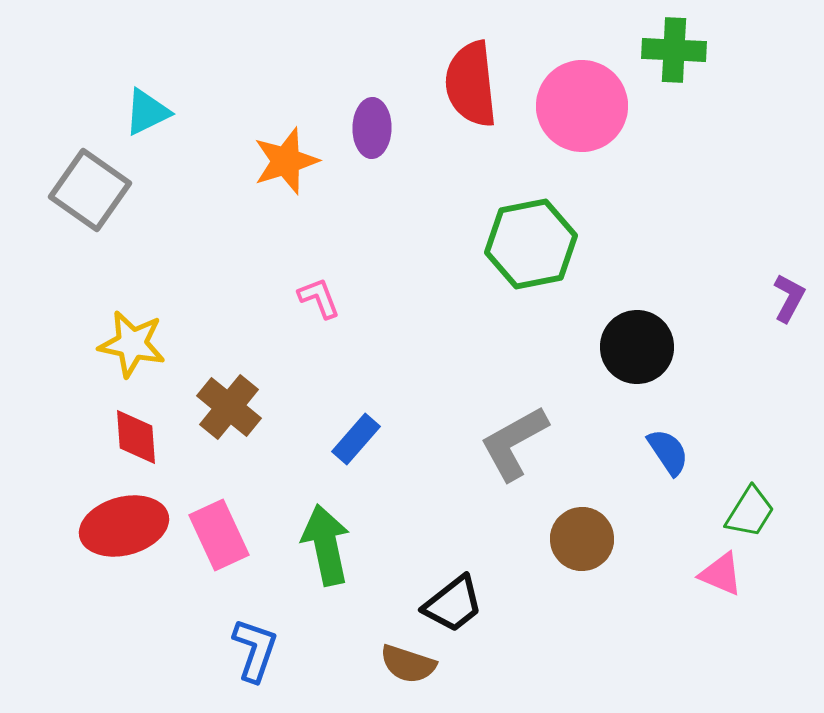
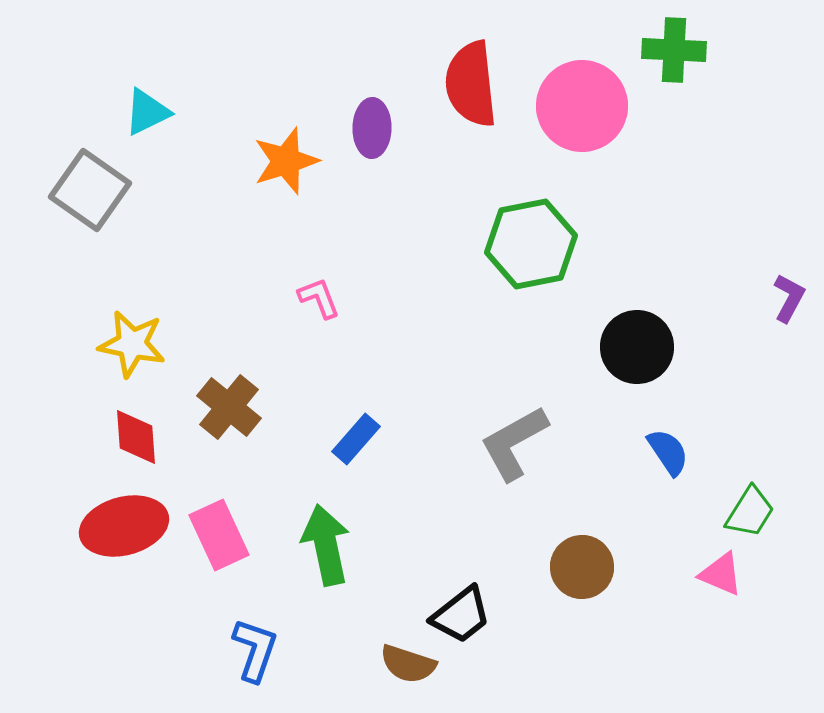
brown circle: moved 28 px down
black trapezoid: moved 8 px right, 11 px down
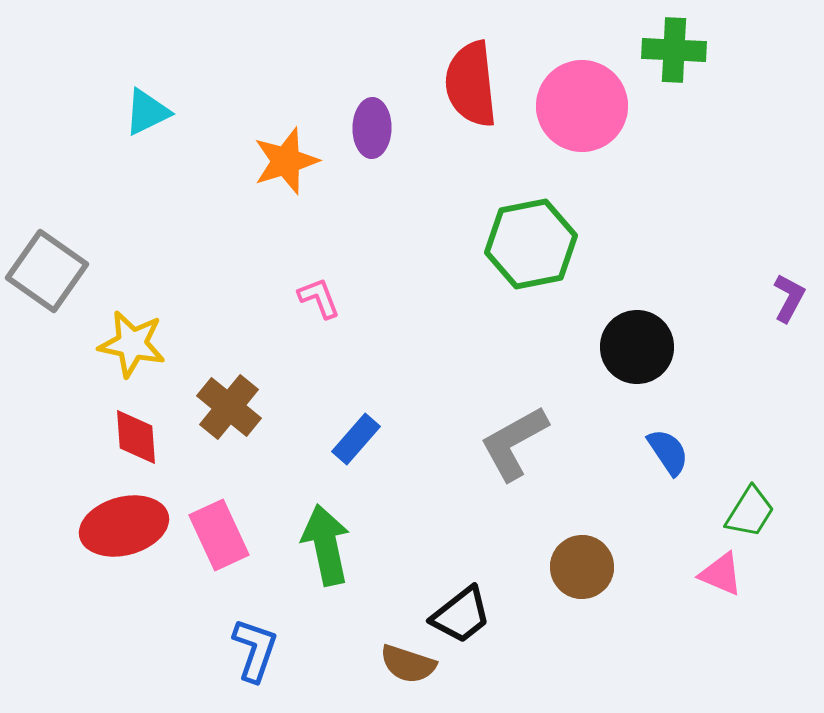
gray square: moved 43 px left, 81 px down
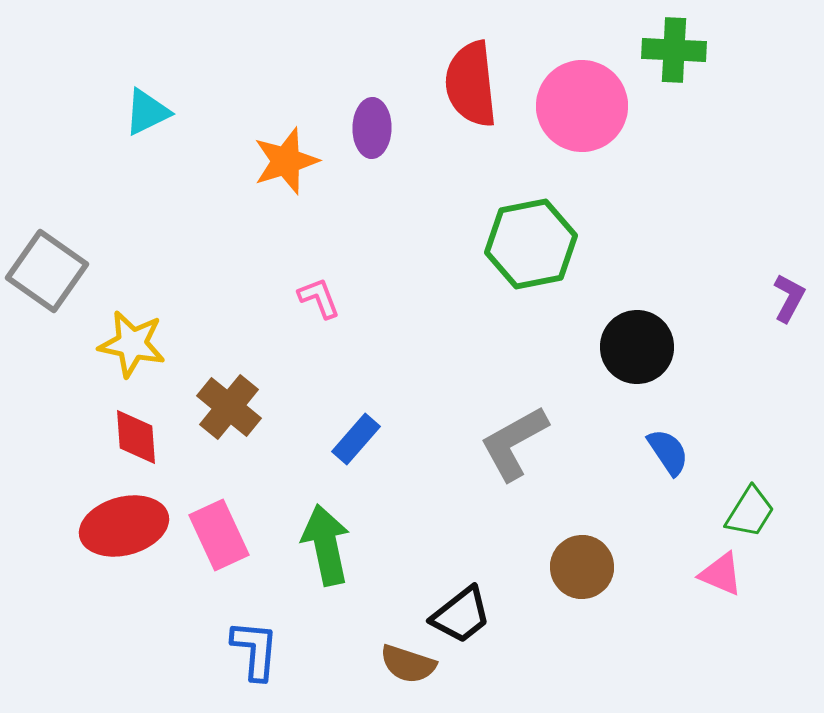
blue L-shape: rotated 14 degrees counterclockwise
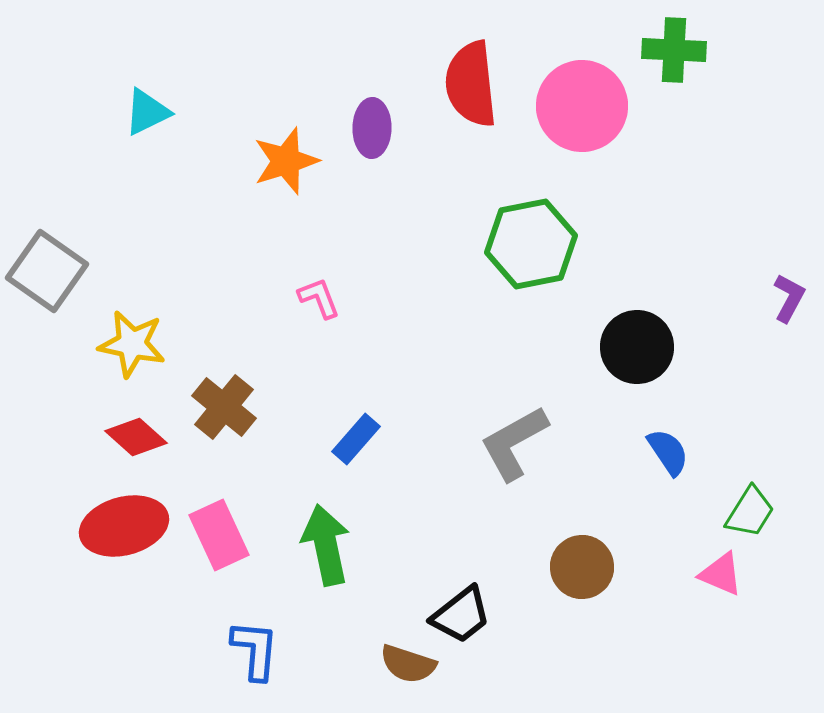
brown cross: moved 5 px left
red diamond: rotated 44 degrees counterclockwise
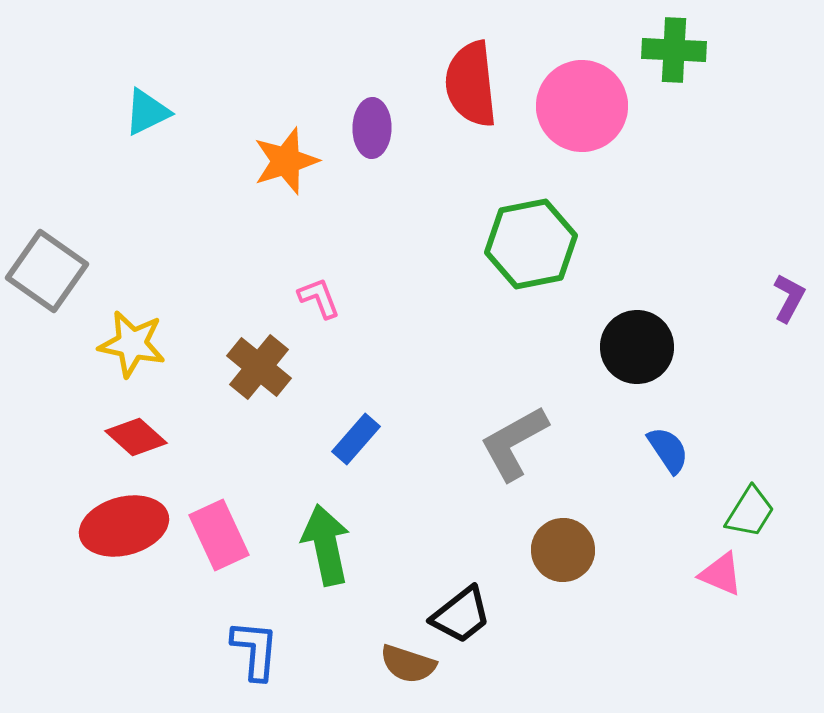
brown cross: moved 35 px right, 40 px up
blue semicircle: moved 2 px up
brown circle: moved 19 px left, 17 px up
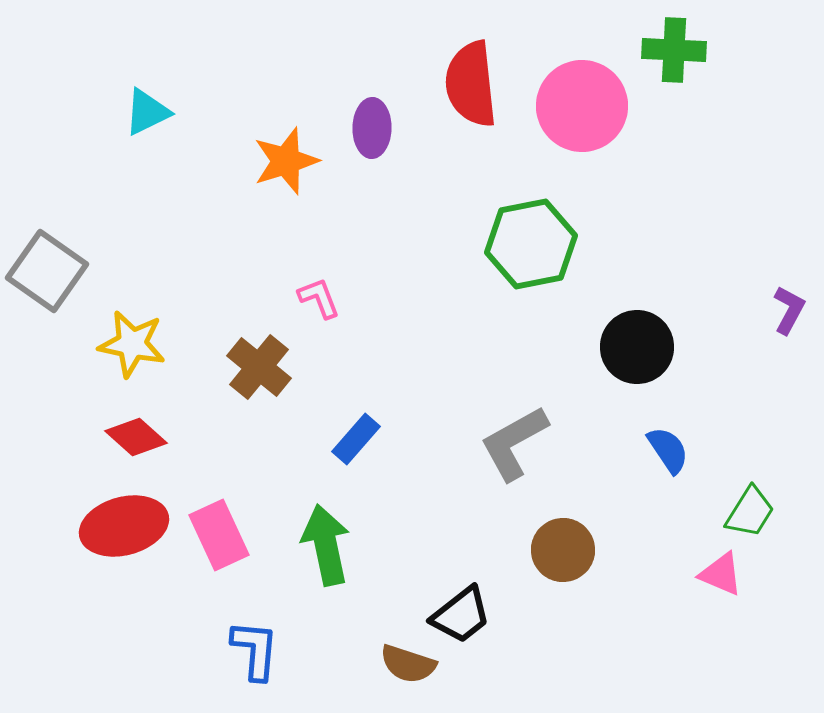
purple L-shape: moved 12 px down
